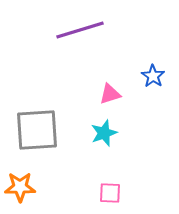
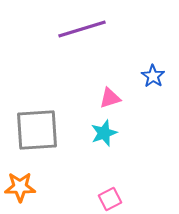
purple line: moved 2 px right, 1 px up
pink triangle: moved 4 px down
pink square: moved 6 px down; rotated 30 degrees counterclockwise
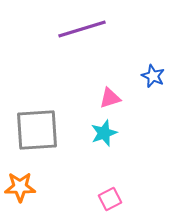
blue star: rotated 10 degrees counterclockwise
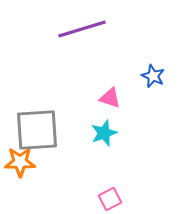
pink triangle: rotated 35 degrees clockwise
orange star: moved 25 px up
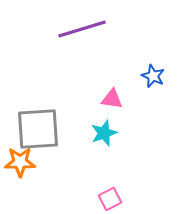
pink triangle: moved 2 px right, 1 px down; rotated 10 degrees counterclockwise
gray square: moved 1 px right, 1 px up
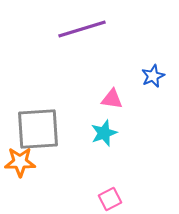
blue star: rotated 25 degrees clockwise
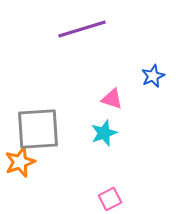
pink triangle: rotated 10 degrees clockwise
orange star: rotated 20 degrees counterclockwise
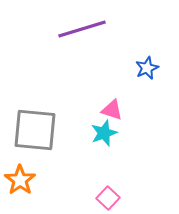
blue star: moved 6 px left, 8 px up
pink triangle: moved 11 px down
gray square: moved 3 px left, 1 px down; rotated 9 degrees clockwise
orange star: moved 18 px down; rotated 16 degrees counterclockwise
pink square: moved 2 px left, 1 px up; rotated 20 degrees counterclockwise
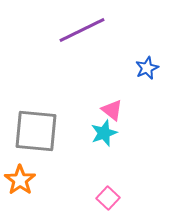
purple line: moved 1 px down; rotated 9 degrees counterclockwise
pink triangle: rotated 20 degrees clockwise
gray square: moved 1 px right, 1 px down
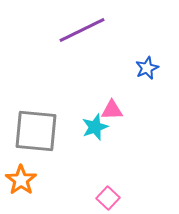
pink triangle: rotated 40 degrees counterclockwise
cyan star: moved 9 px left, 6 px up
orange star: moved 1 px right
